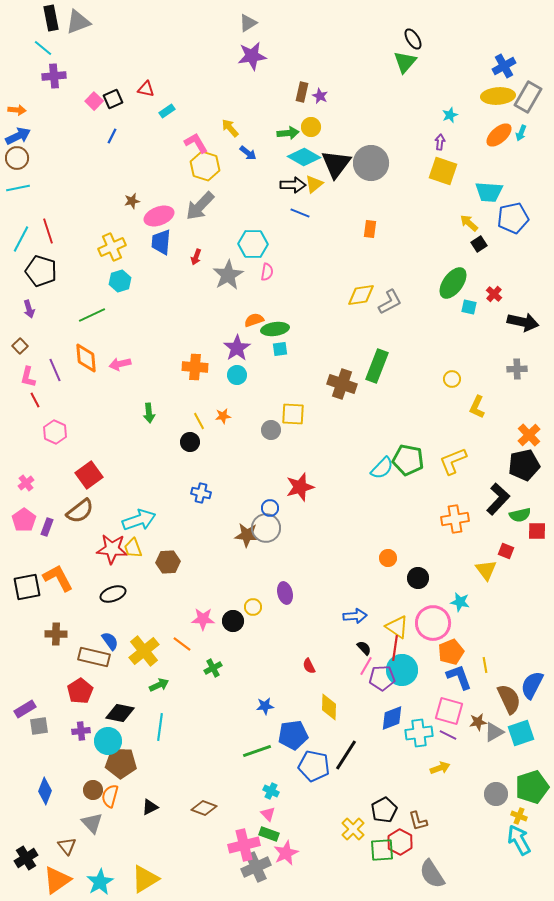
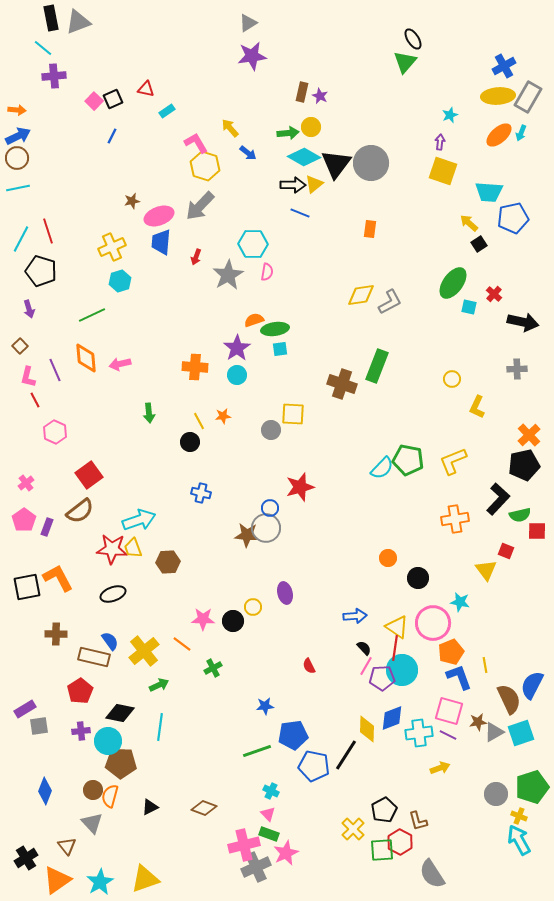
yellow diamond at (329, 707): moved 38 px right, 22 px down
yellow triangle at (145, 879): rotated 12 degrees clockwise
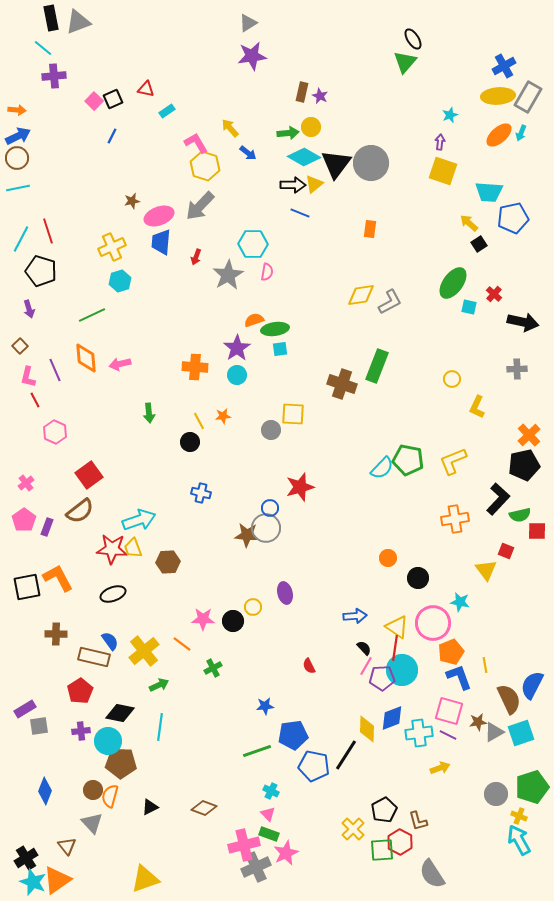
cyan star at (100, 882): moved 67 px left; rotated 20 degrees counterclockwise
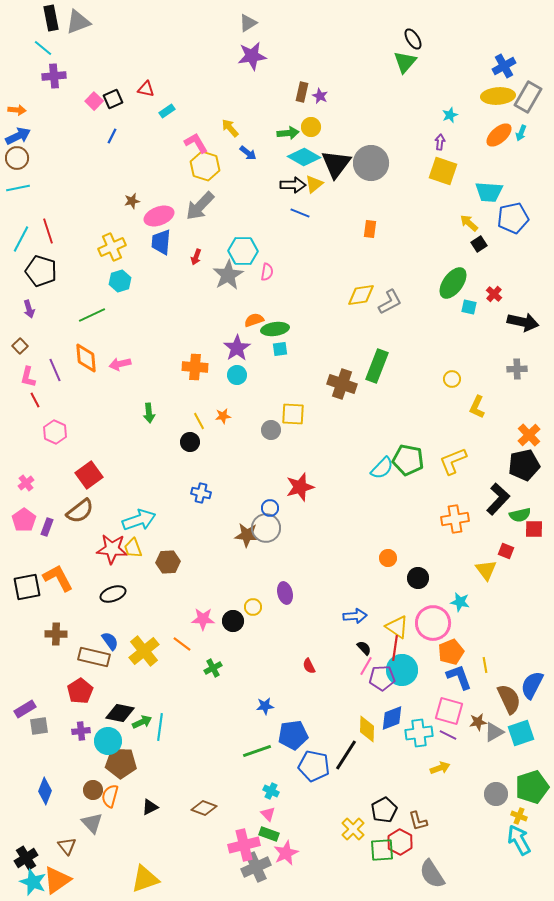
cyan hexagon at (253, 244): moved 10 px left, 7 px down
red square at (537, 531): moved 3 px left, 2 px up
green arrow at (159, 685): moved 17 px left, 37 px down
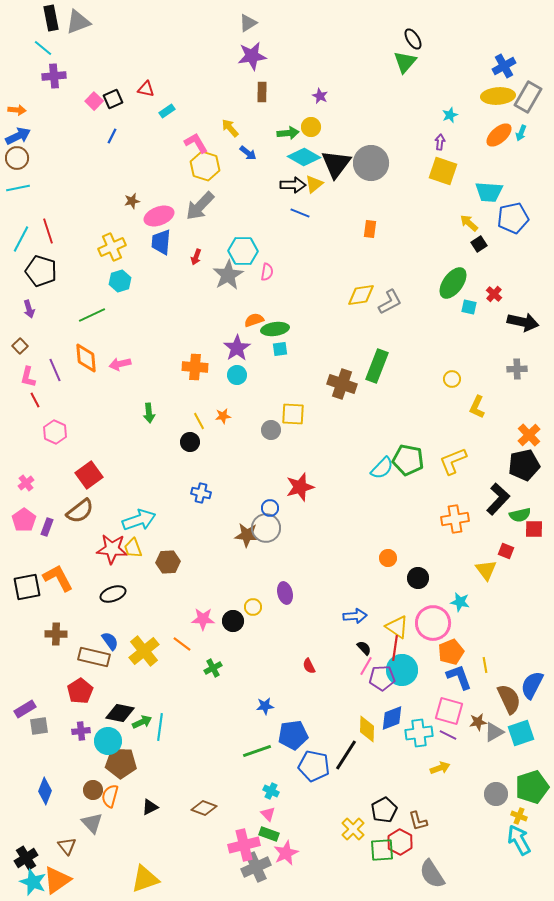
brown rectangle at (302, 92): moved 40 px left; rotated 12 degrees counterclockwise
